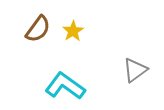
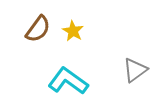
yellow star: rotated 10 degrees counterclockwise
cyan L-shape: moved 3 px right, 5 px up
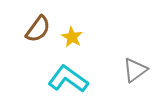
yellow star: moved 1 px left, 6 px down
cyan L-shape: moved 2 px up
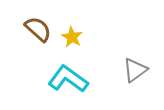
brown semicircle: rotated 84 degrees counterclockwise
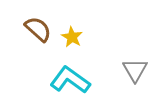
gray triangle: rotated 24 degrees counterclockwise
cyan L-shape: moved 2 px right, 1 px down
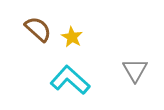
cyan L-shape: rotated 6 degrees clockwise
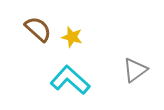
yellow star: rotated 15 degrees counterclockwise
gray triangle: rotated 24 degrees clockwise
